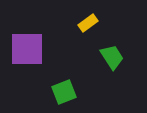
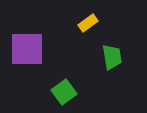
green trapezoid: rotated 24 degrees clockwise
green square: rotated 15 degrees counterclockwise
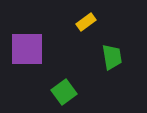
yellow rectangle: moved 2 px left, 1 px up
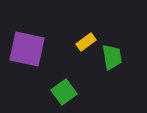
yellow rectangle: moved 20 px down
purple square: rotated 12 degrees clockwise
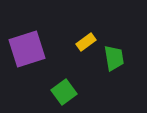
purple square: rotated 30 degrees counterclockwise
green trapezoid: moved 2 px right, 1 px down
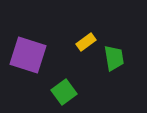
purple square: moved 1 px right, 6 px down; rotated 36 degrees clockwise
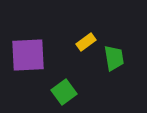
purple square: rotated 21 degrees counterclockwise
